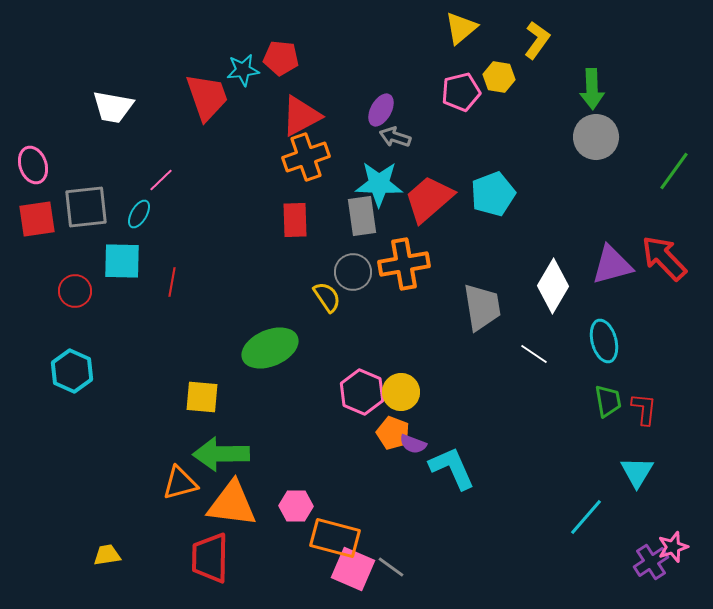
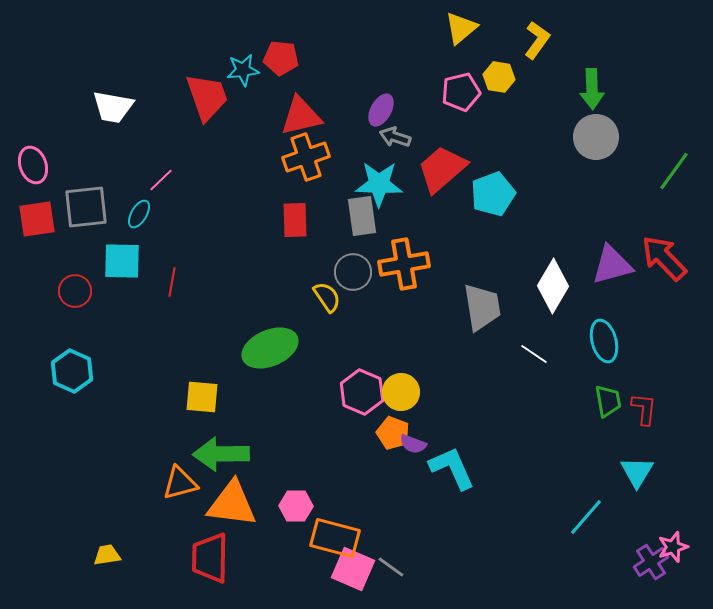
red triangle at (301, 116): rotated 15 degrees clockwise
red trapezoid at (429, 199): moved 13 px right, 30 px up
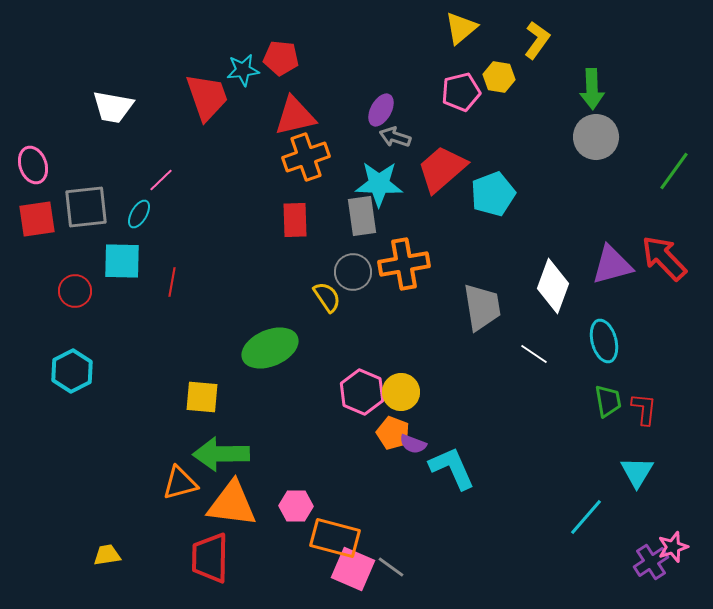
red triangle at (301, 116): moved 6 px left
white diamond at (553, 286): rotated 10 degrees counterclockwise
cyan hexagon at (72, 371): rotated 9 degrees clockwise
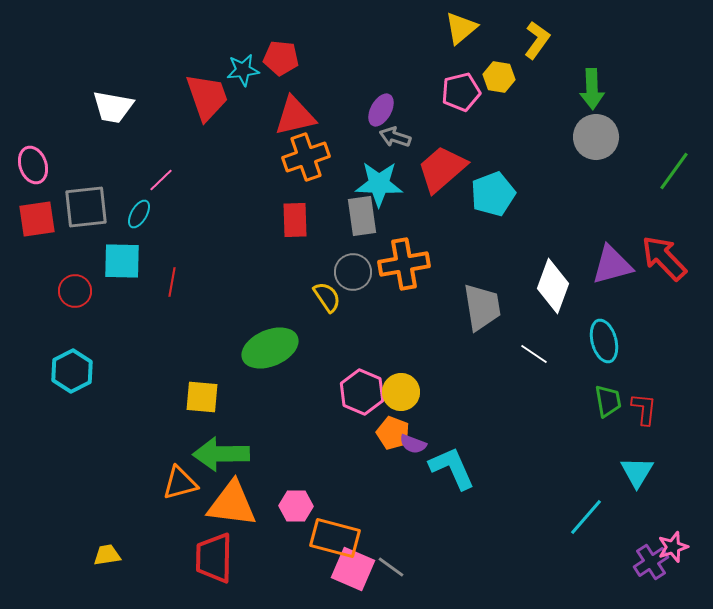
red trapezoid at (210, 558): moved 4 px right
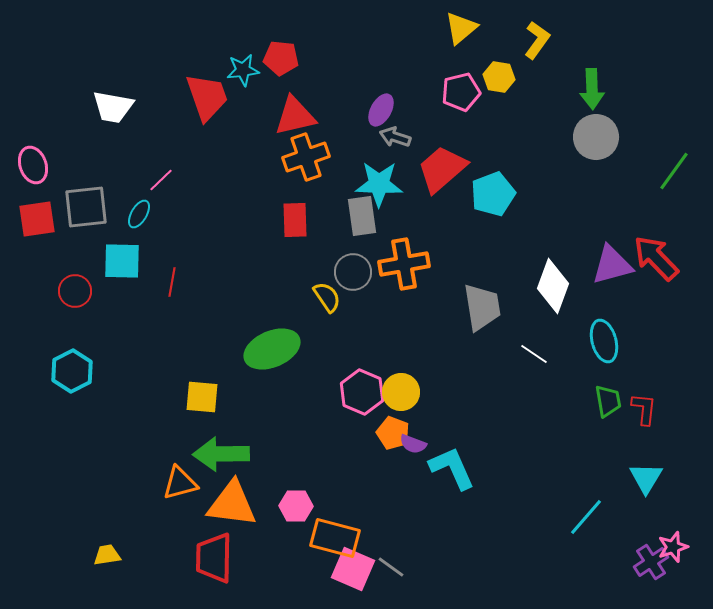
red arrow at (664, 258): moved 8 px left
green ellipse at (270, 348): moved 2 px right, 1 px down
cyan triangle at (637, 472): moved 9 px right, 6 px down
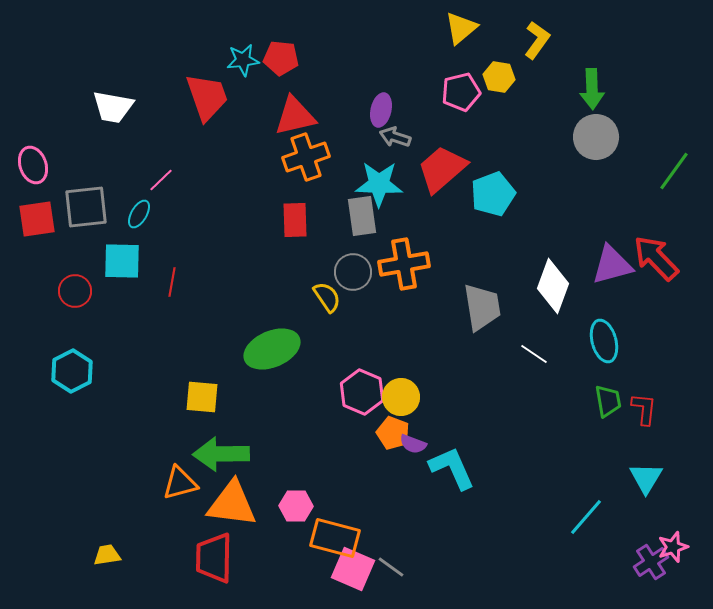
cyan star at (243, 70): moved 10 px up
purple ellipse at (381, 110): rotated 16 degrees counterclockwise
yellow circle at (401, 392): moved 5 px down
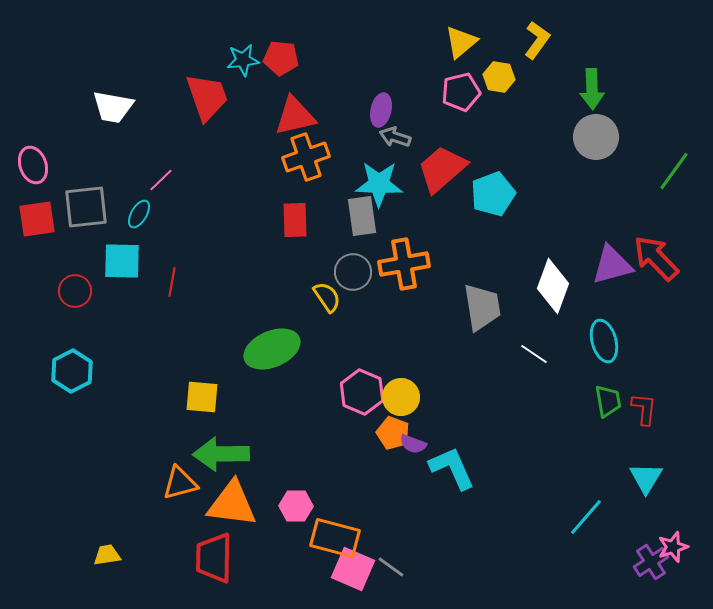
yellow triangle at (461, 28): moved 14 px down
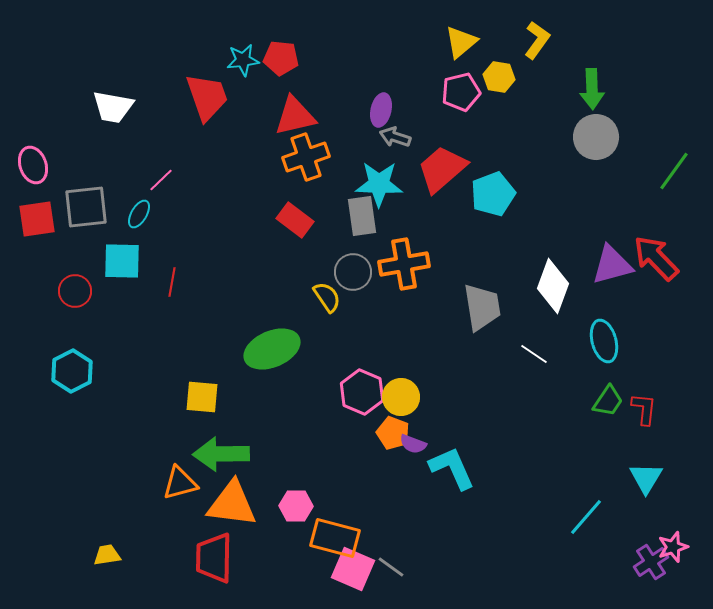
red rectangle at (295, 220): rotated 51 degrees counterclockwise
green trapezoid at (608, 401): rotated 44 degrees clockwise
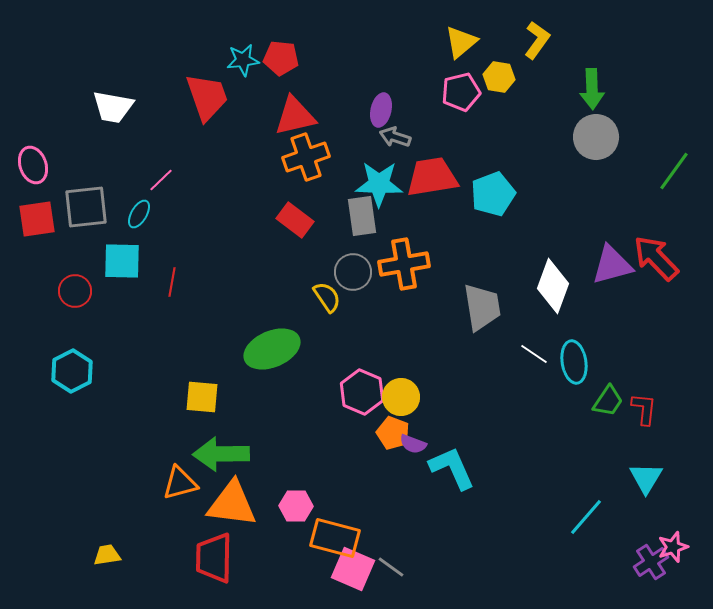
red trapezoid at (442, 169): moved 10 px left, 8 px down; rotated 32 degrees clockwise
cyan ellipse at (604, 341): moved 30 px left, 21 px down; rotated 6 degrees clockwise
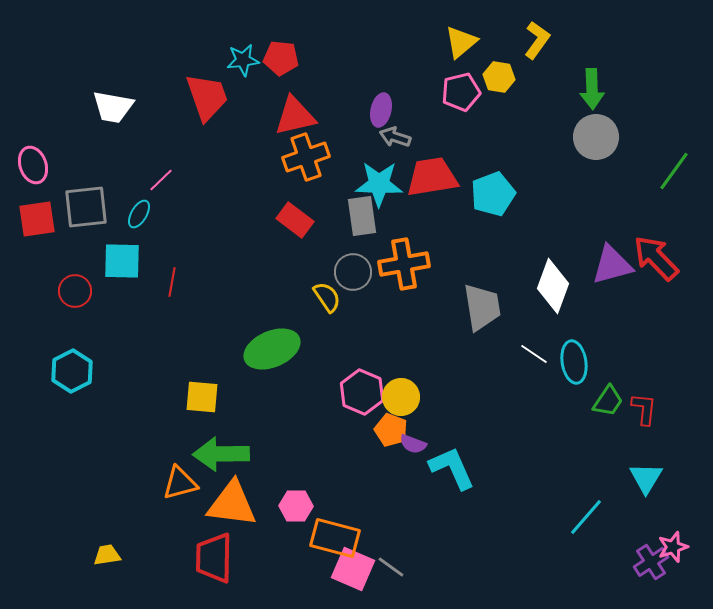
orange pentagon at (393, 433): moved 2 px left, 3 px up
